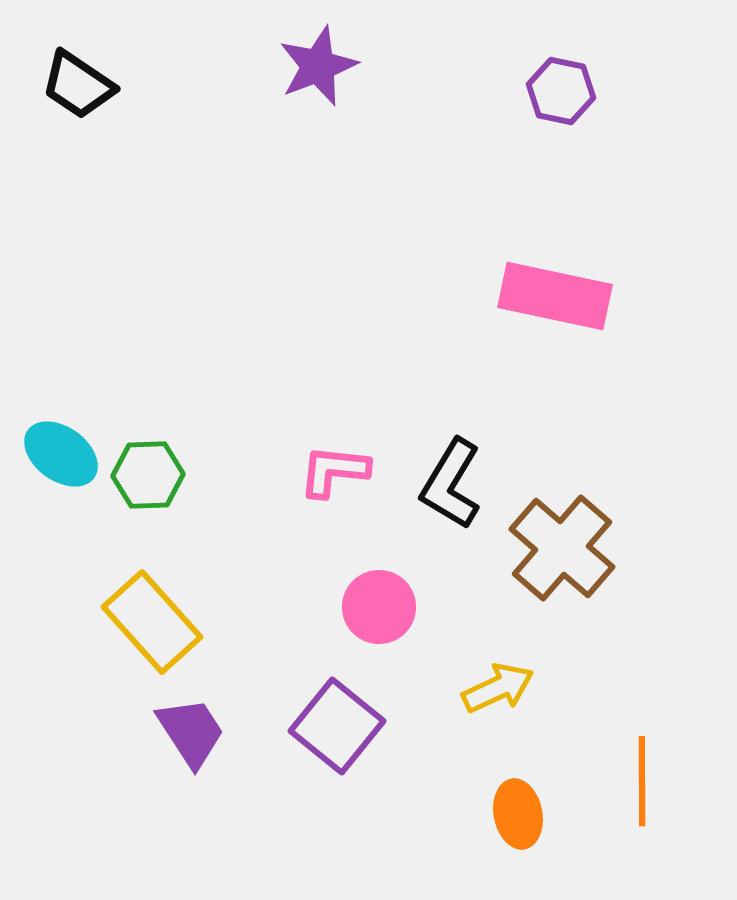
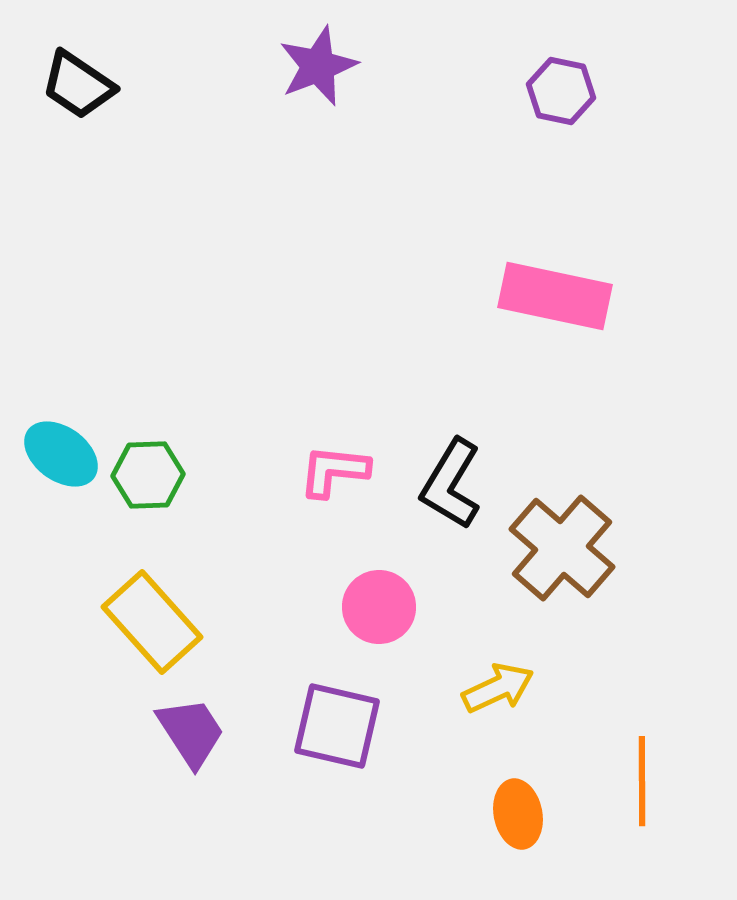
purple square: rotated 26 degrees counterclockwise
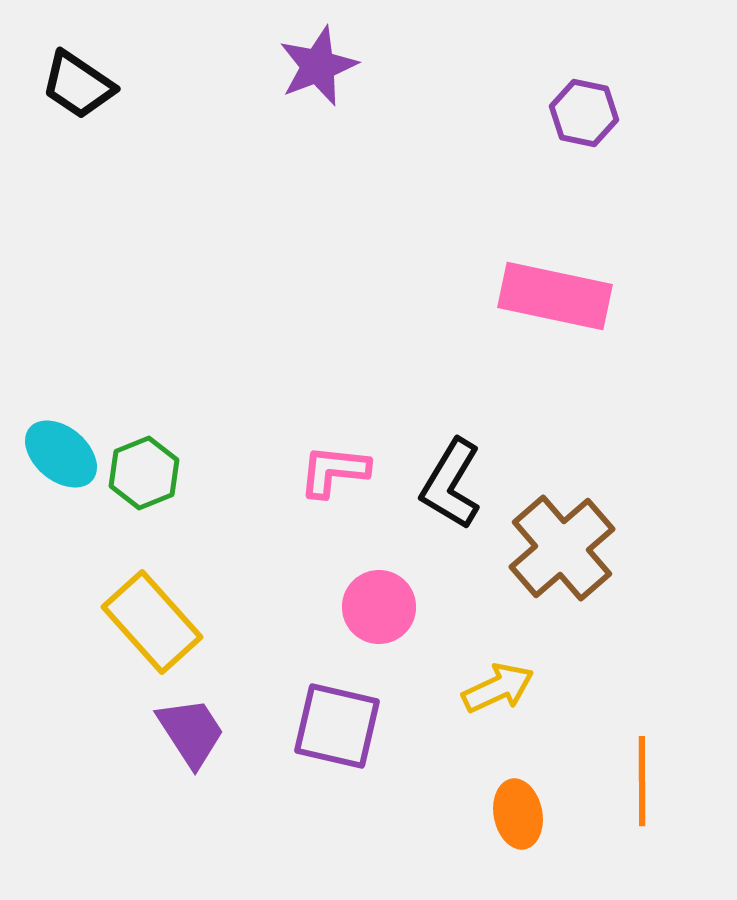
purple hexagon: moved 23 px right, 22 px down
cyan ellipse: rotated 4 degrees clockwise
green hexagon: moved 4 px left, 2 px up; rotated 20 degrees counterclockwise
brown cross: rotated 8 degrees clockwise
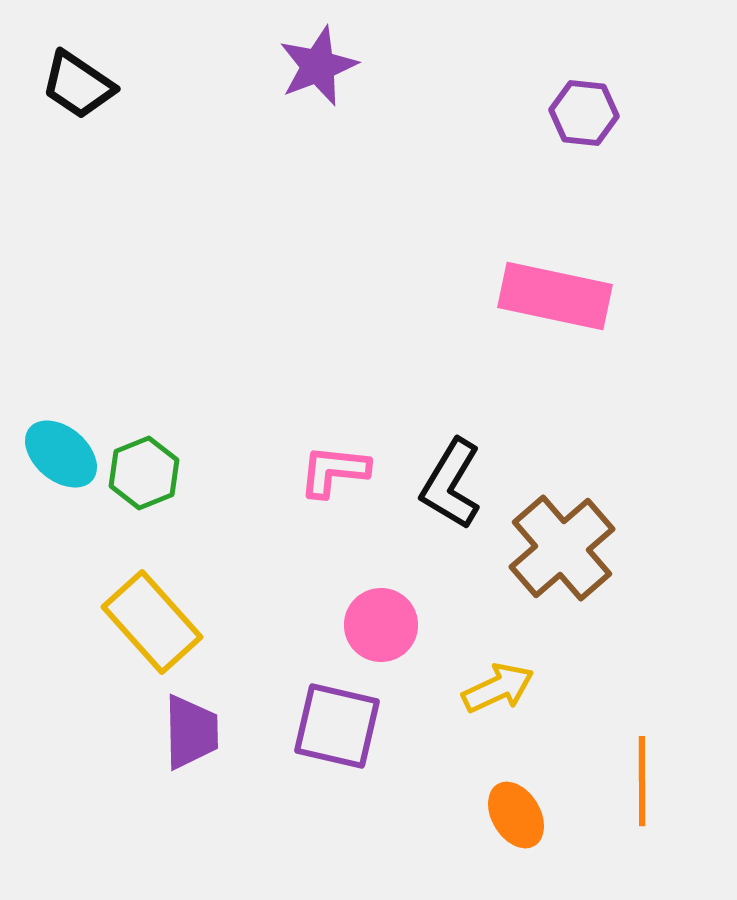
purple hexagon: rotated 6 degrees counterclockwise
pink circle: moved 2 px right, 18 px down
purple trapezoid: rotated 32 degrees clockwise
orange ellipse: moved 2 px left, 1 px down; rotated 20 degrees counterclockwise
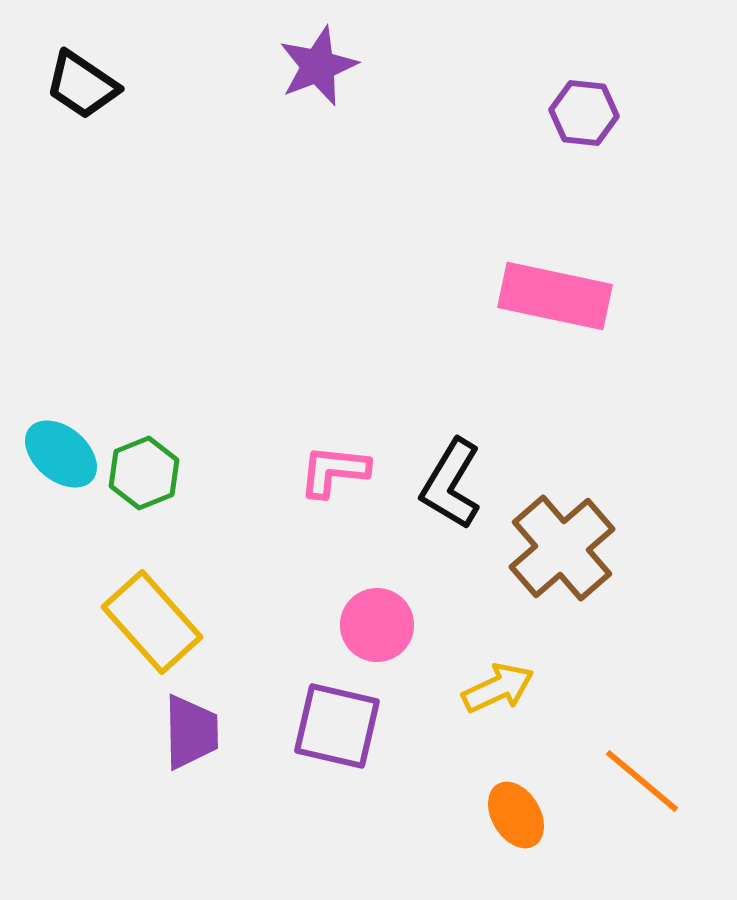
black trapezoid: moved 4 px right
pink circle: moved 4 px left
orange line: rotated 50 degrees counterclockwise
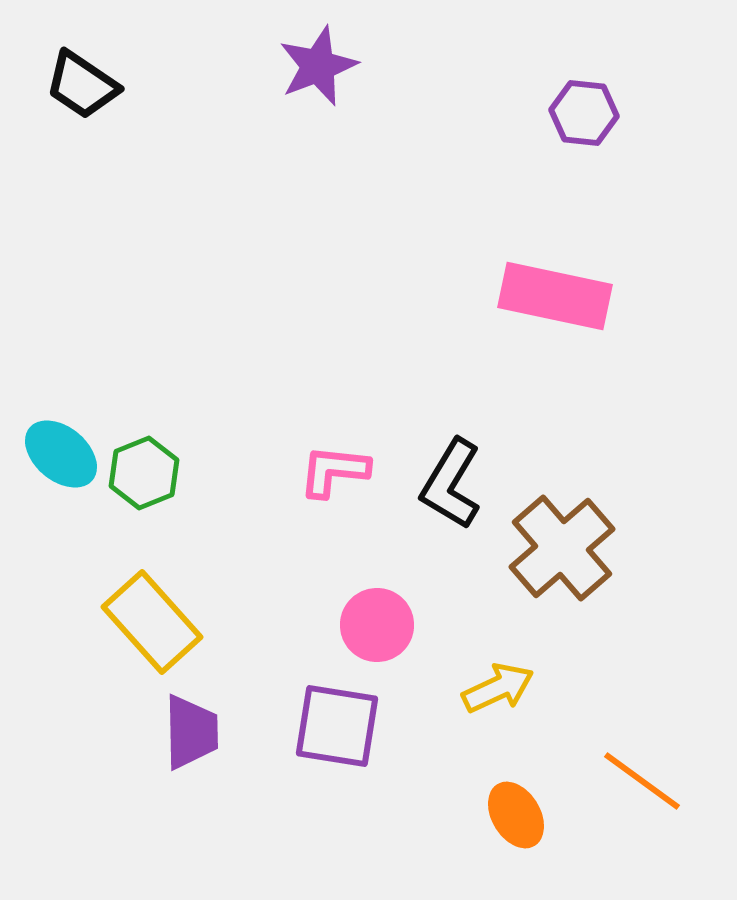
purple square: rotated 4 degrees counterclockwise
orange line: rotated 4 degrees counterclockwise
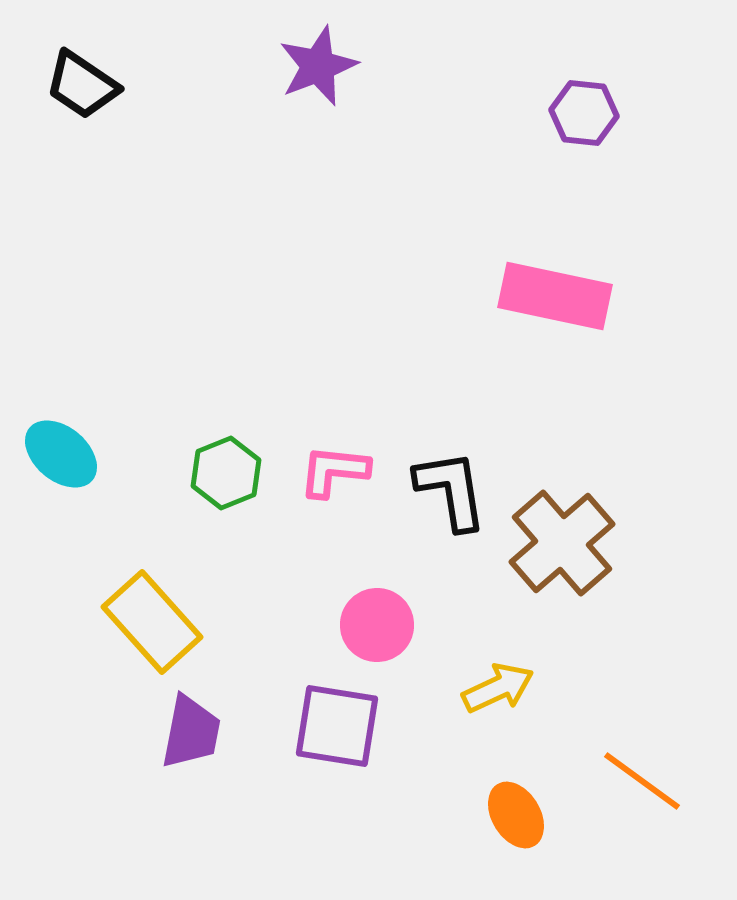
green hexagon: moved 82 px right
black L-shape: moved 6 px down; rotated 140 degrees clockwise
brown cross: moved 5 px up
purple trapezoid: rotated 12 degrees clockwise
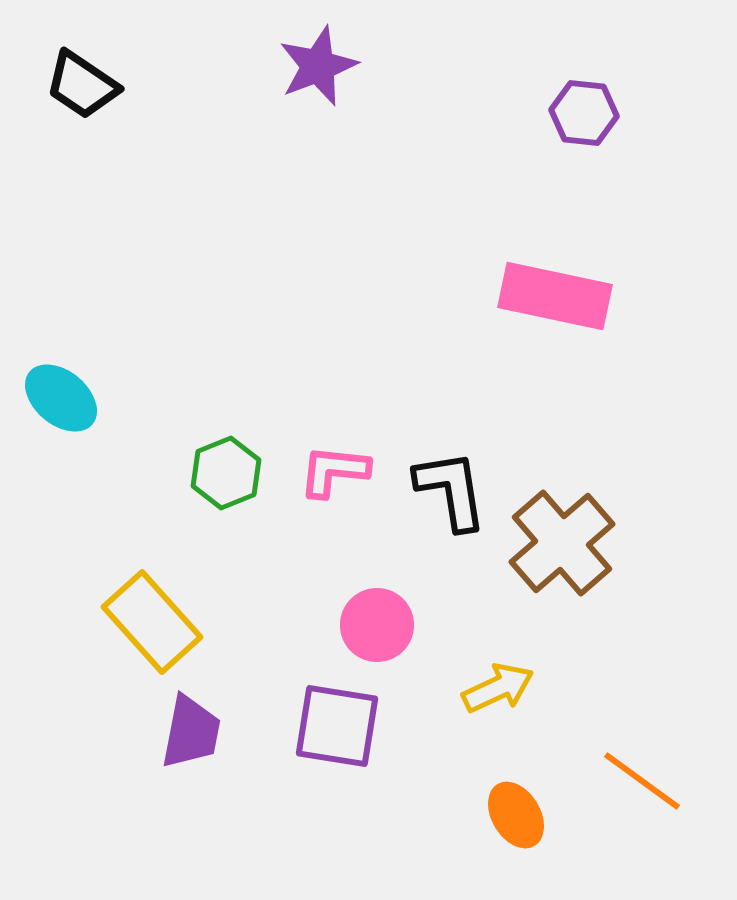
cyan ellipse: moved 56 px up
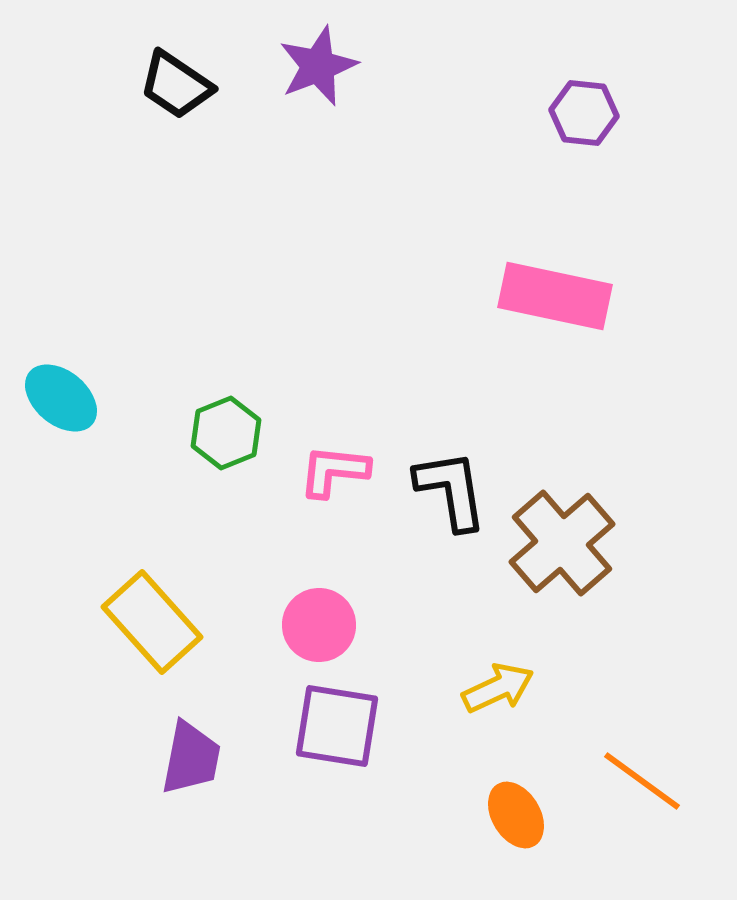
black trapezoid: moved 94 px right
green hexagon: moved 40 px up
pink circle: moved 58 px left
purple trapezoid: moved 26 px down
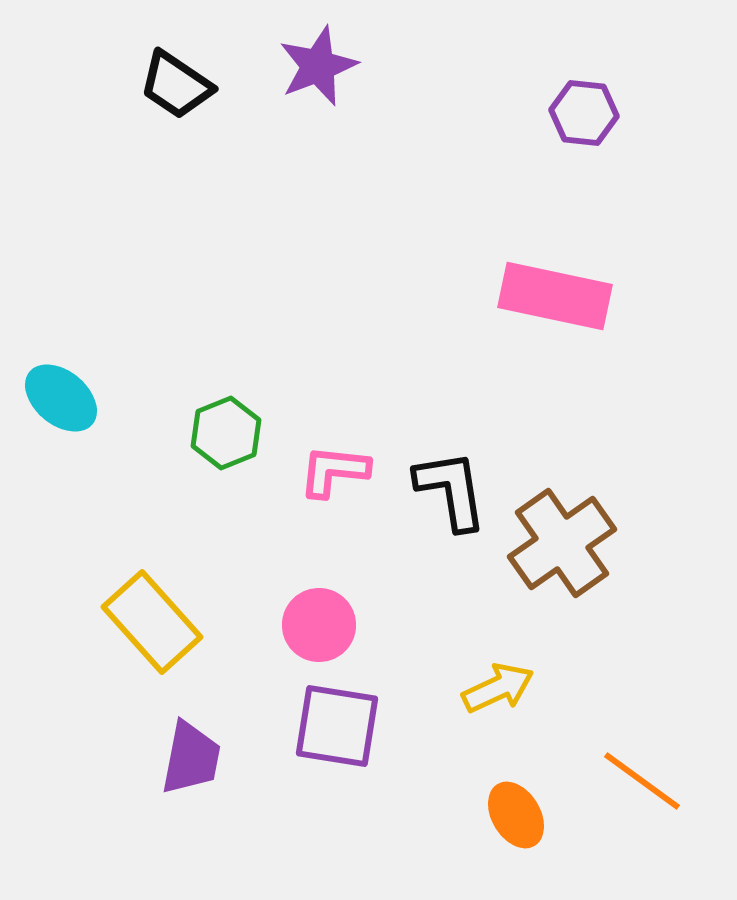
brown cross: rotated 6 degrees clockwise
